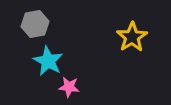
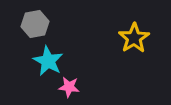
yellow star: moved 2 px right, 1 px down
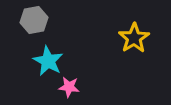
gray hexagon: moved 1 px left, 4 px up
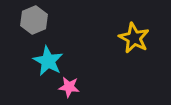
gray hexagon: rotated 12 degrees counterclockwise
yellow star: rotated 12 degrees counterclockwise
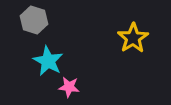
gray hexagon: rotated 20 degrees counterclockwise
yellow star: moved 1 px left; rotated 12 degrees clockwise
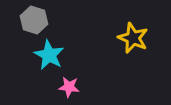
yellow star: rotated 16 degrees counterclockwise
cyan star: moved 1 px right, 6 px up
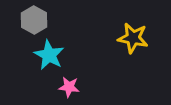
gray hexagon: rotated 12 degrees clockwise
yellow star: rotated 12 degrees counterclockwise
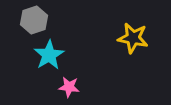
gray hexagon: rotated 12 degrees clockwise
cyan star: rotated 12 degrees clockwise
